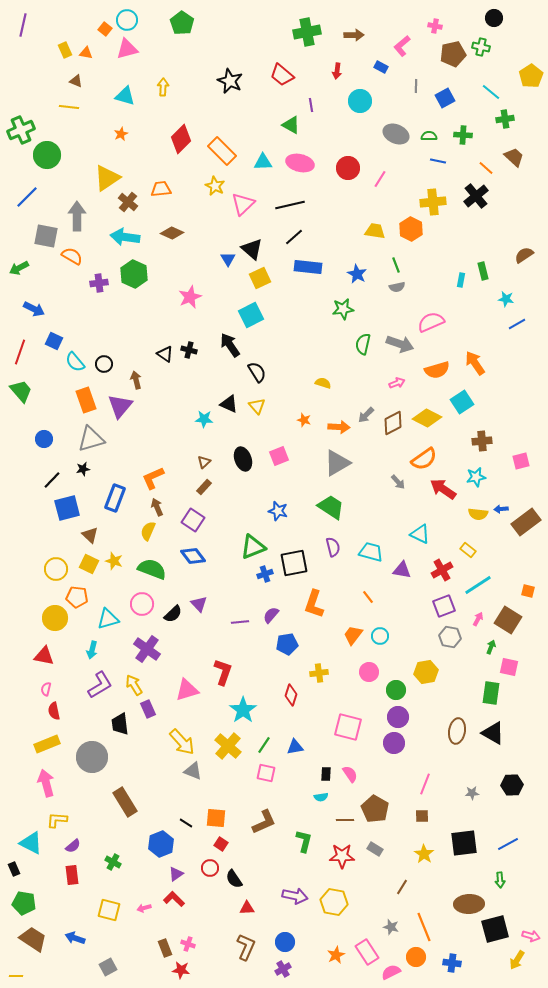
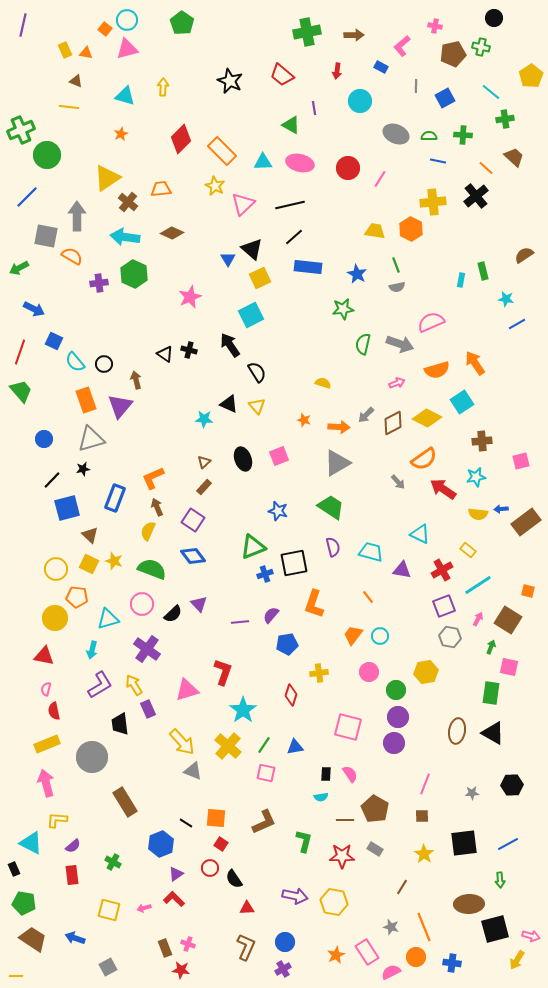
purple line at (311, 105): moved 3 px right, 3 px down
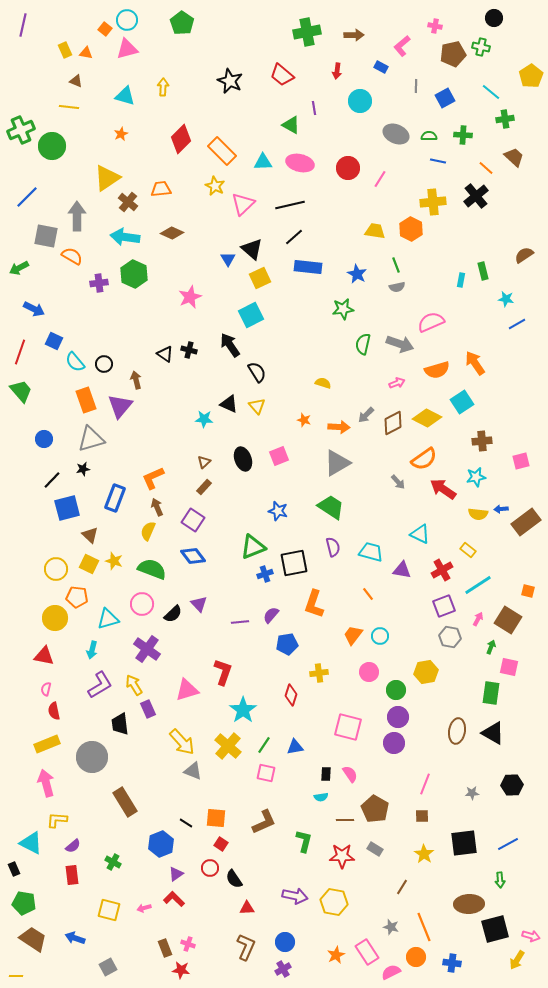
green circle at (47, 155): moved 5 px right, 9 px up
orange line at (368, 597): moved 3 px up
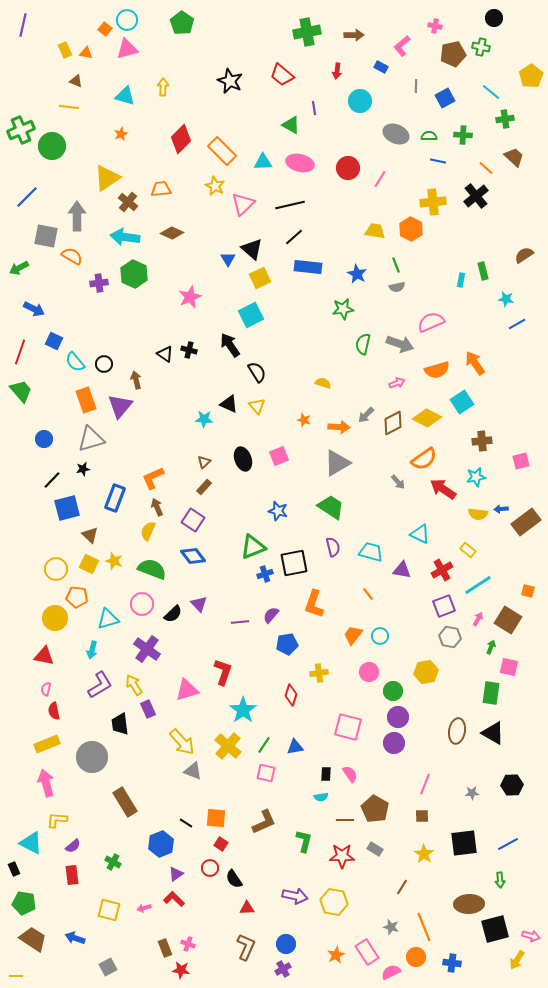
green circle at (396, 690): moved 3 px left, 1 px down
blue circle at (285, 942): moved 1 px right, 2 px down
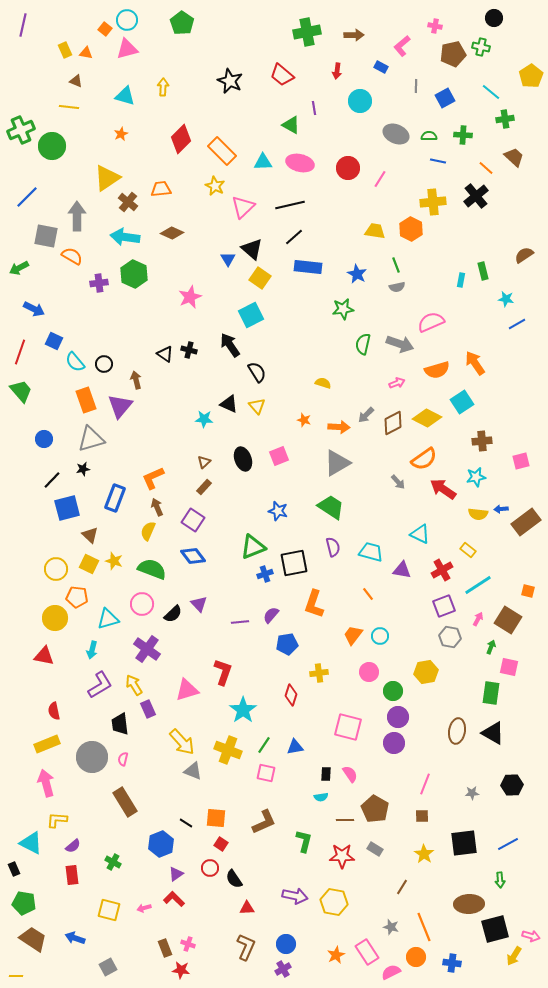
pink triangle at (243, 204): moved 3 px down
yellow square at (260, 278): rotated 30 degrees counterclockwise
pink semicircle at (46, 689): moved 77 px right, 70 px down
yellow cross at (228, 746): moved 4 px down; rotated 20 degrees counterclockwise
yellow arrow at (517, 960): moved 3 px left, 4 px up
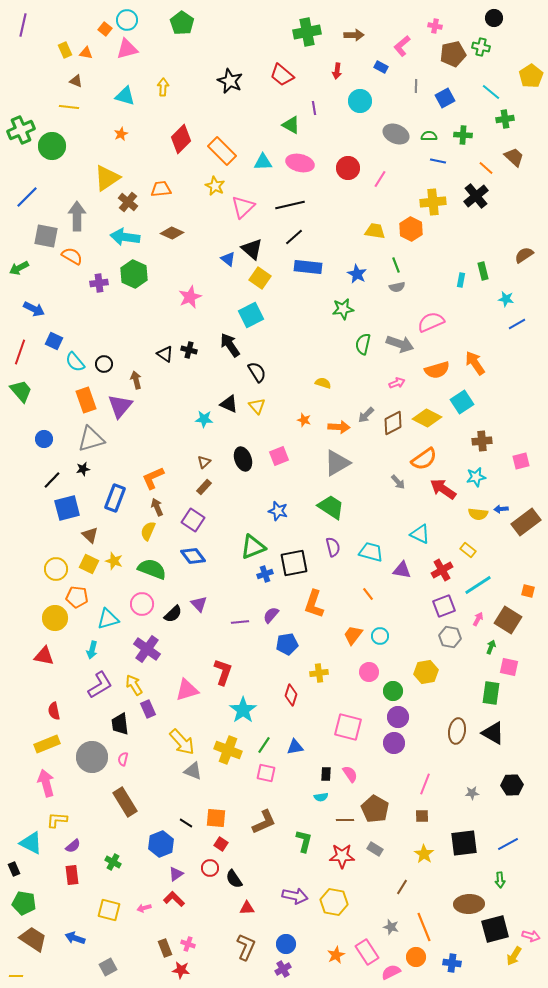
blue triangle at (228, 259): rotated 21 degrees counterclockwise
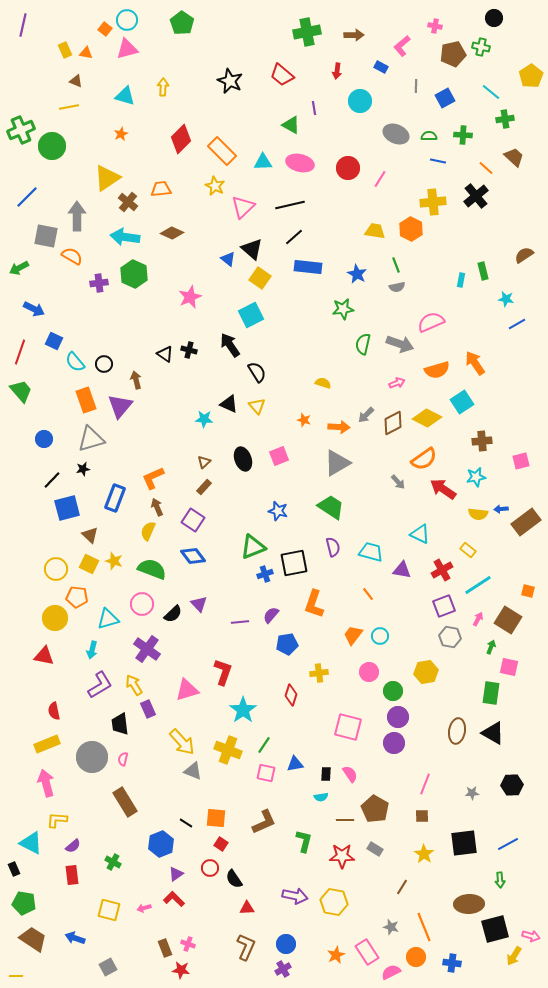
yellow line at (69, 107): rotated 18 degrees counterclockwise
blue triangle at (295, 747): moved 17 px down
